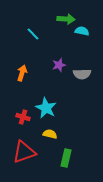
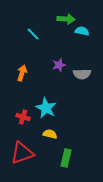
red triangle: moved 2 px left, 1 px down
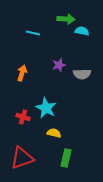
cyan line: moved 1 px up; rotated 32 degrees counterclockwise
yellow semicircle: moved 4 px right, 1 px up
red triangle: moved 5 px down
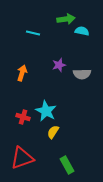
green arrow: rotated 12 degrees counterclockwise
cyan star: moved 3 px down
yellow semicircle: moved 1 px left, 1 px up; rotated 72 degrees counterclockwise
green rectangle: moved 1 px right, 7 px down; rotated 42 degrees counterclockwise
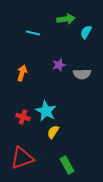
cyan semicircle: moved 4 px right, 1 px down; rotated 72 degrees counterclockwise
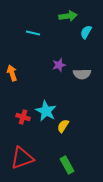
green arrow: moved 2 px right, 3 px up
orange arrow: moved 10 px left; rotated 35 degrees counterclockwise
yellow semicircle: moved 10 px right, 6 px up
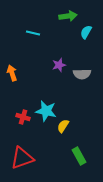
cyan star: rotated 15 degrees counterclockwise
green rectangle: moved 12 px right, 9 px up
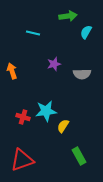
purple star: moved 5 px left, 1 px up
orange arrow: moved 2 px up
cyan star: rotated 20 degrees counterclockwise
red triangle: moved 2 px down
